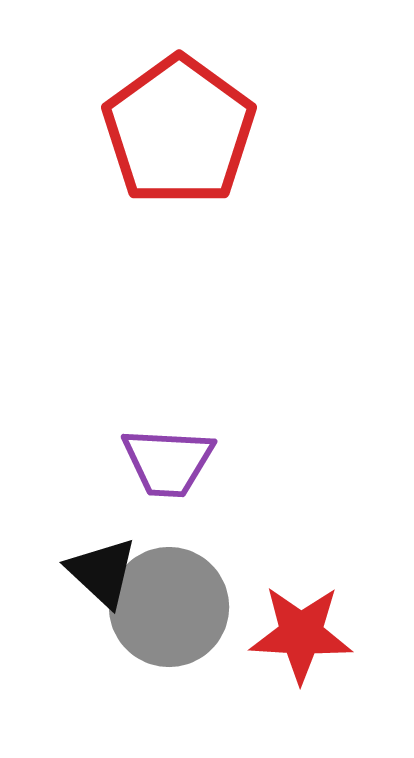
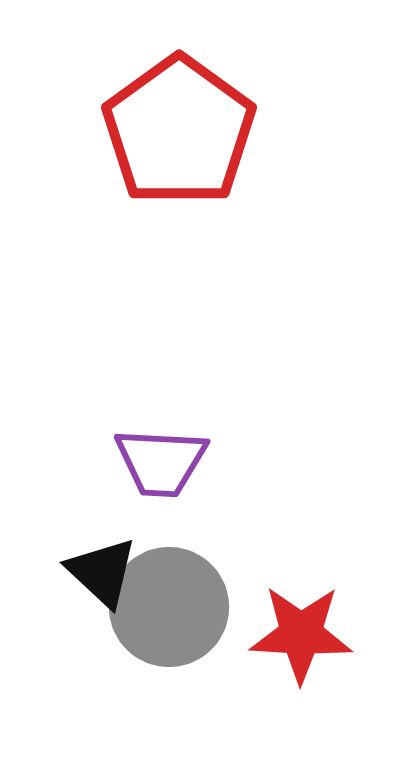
purple trapezoid: moved 7 px left
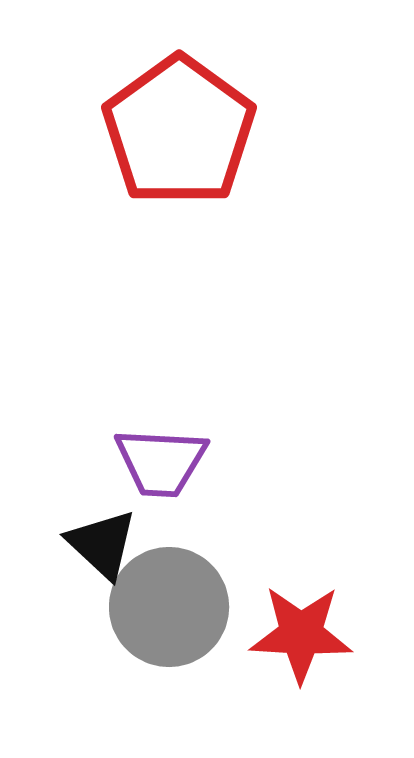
black triangle: moved 28 px up
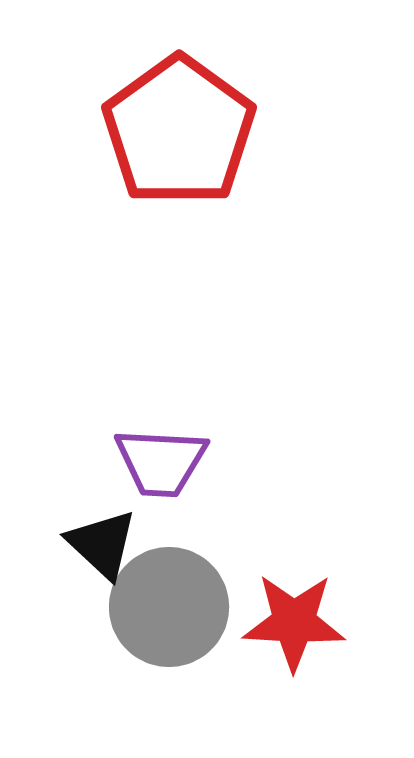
red star: moved 7 px left, 12 px up
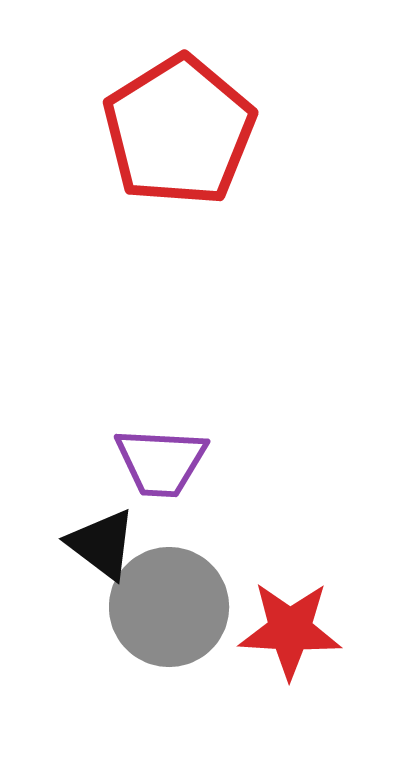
red pentagon: rotated 4 degrees clockwise
black triangle: rotated 6 degrees counterclockwise
red star: moved 4 px left, 8 px down
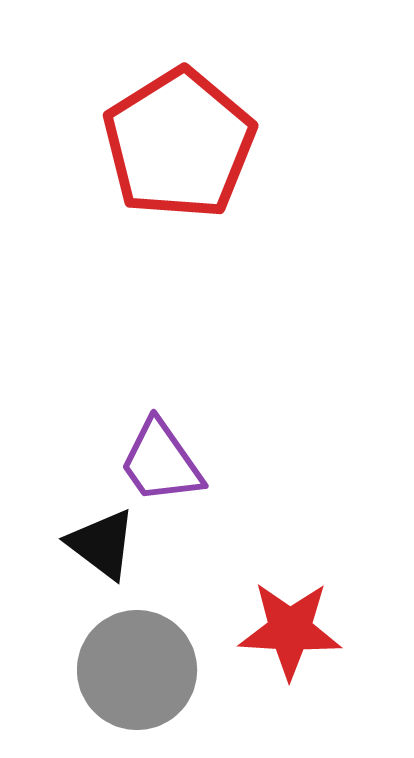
red pentagon: moved 13 px down
purple trapezoid: rotated 52 degrees clockwise
gray circle: moved 32 px left, 63 px down
